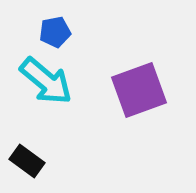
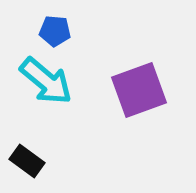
blue pentagon: moved 1 px up; rotated 16 degrees clockwise
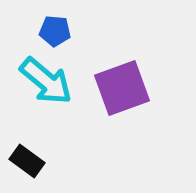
purple square: moved 17 px left, 2 px up
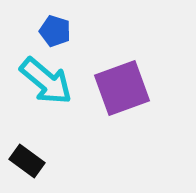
blue pentagon: rotated 12 degrees clockwise
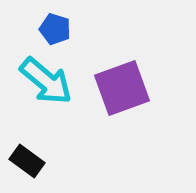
blue pentagon: moved 2 px up
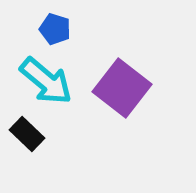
purple square: rotated 32 degrees counterclockwise
black rectangle: moved 27 px up; rotated 8 degrees clockwise
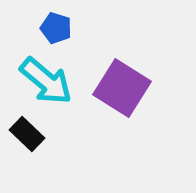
blue pentagon: moved 1 px right, 1 px up
purple square: rotated 6 degrees counterclockwise
